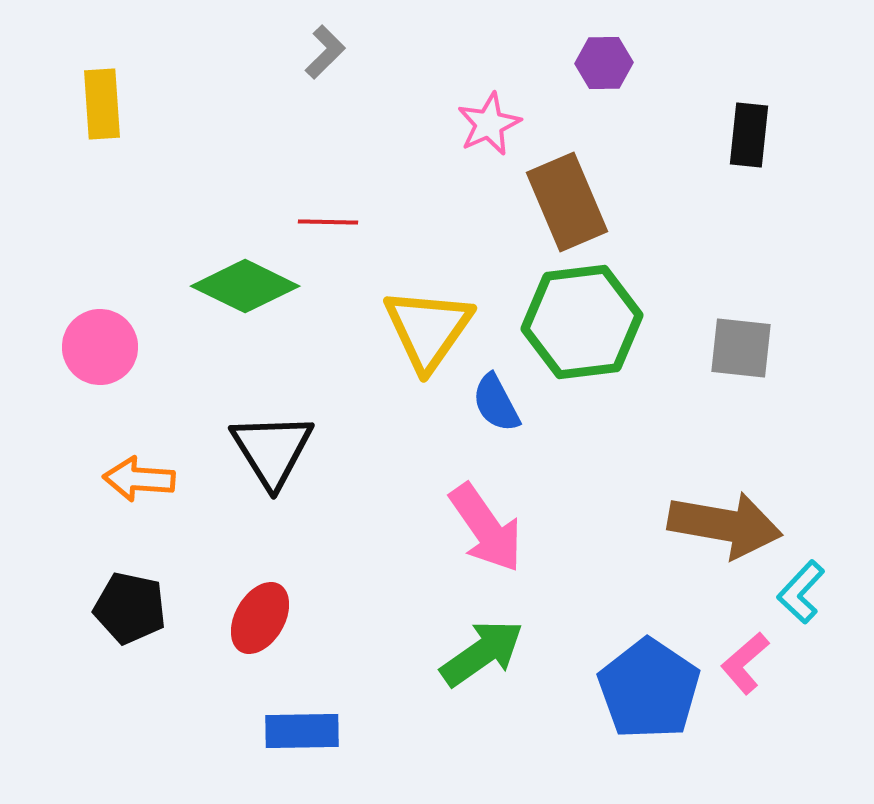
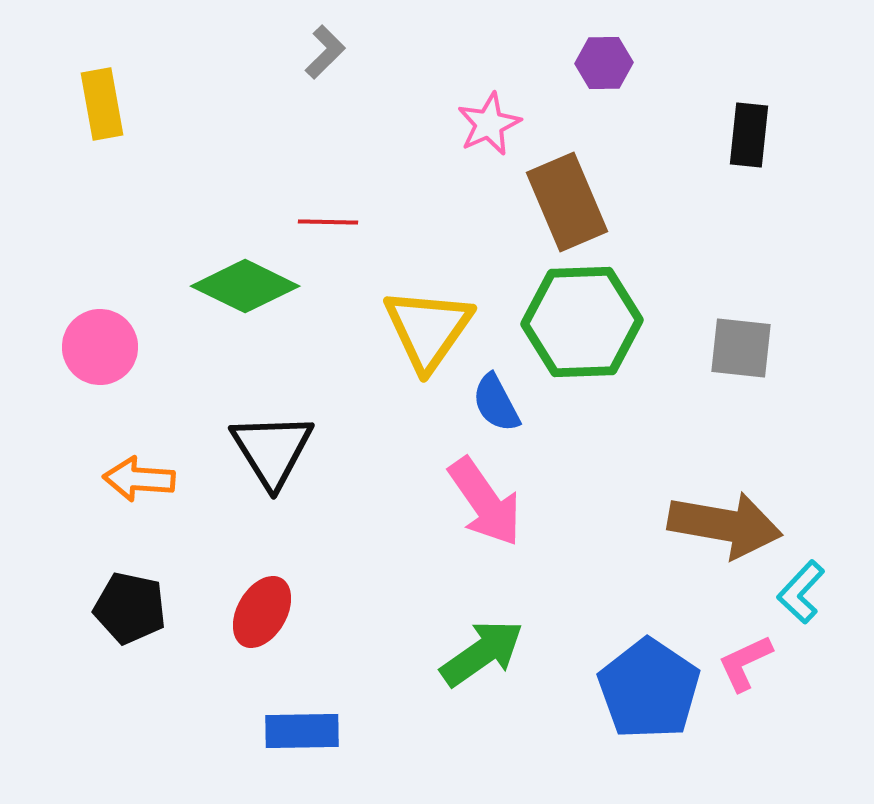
yellow rectangle: rotated 6 degrees counterclockwise
green hexagon: rotated 5 degrees clockwise
pink arrow: moved 1 px left, 26 px up
red ellipse: moved 2 px right, 6 px up
pink L-shape: rotated 16 degrees clockwise
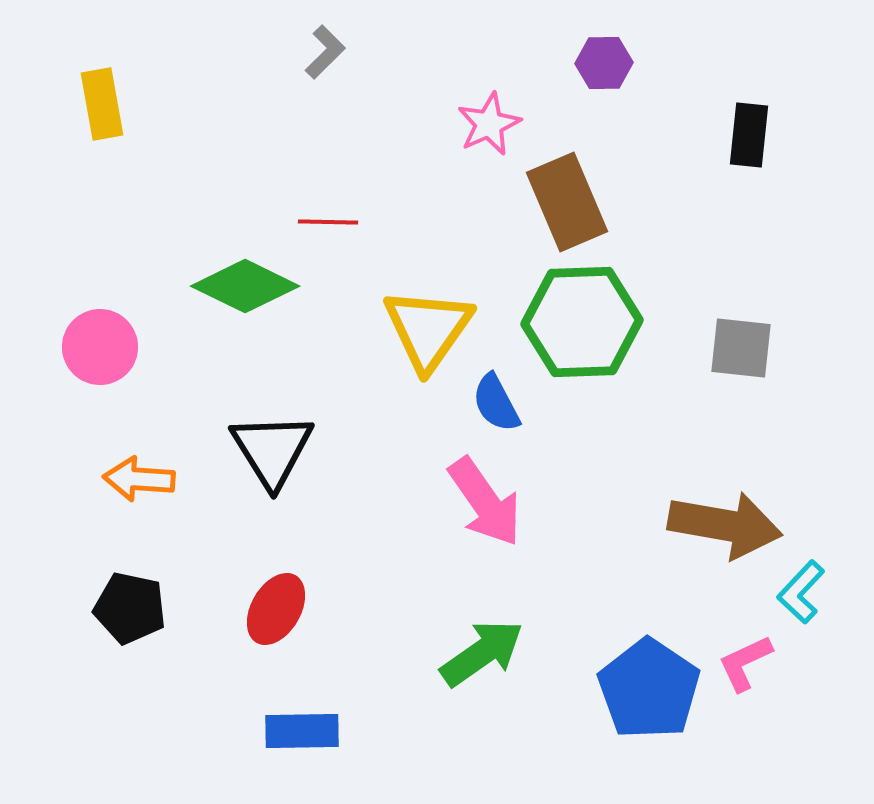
red ellipse: moved 14 px right, 3 px up
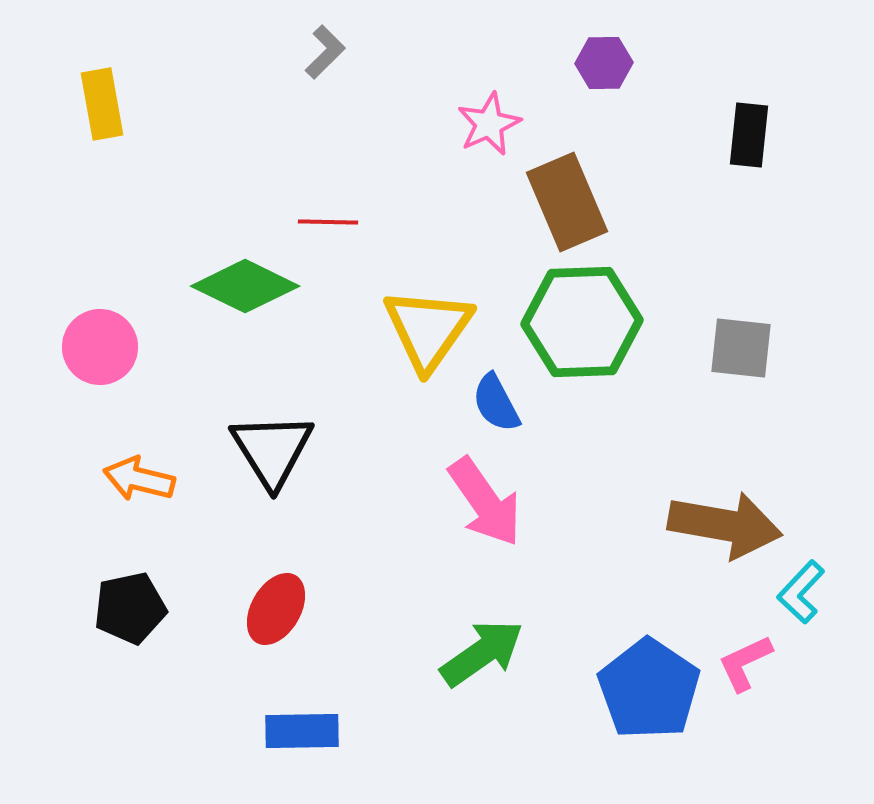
orange arrow: rotated 10 degrees clockwise
black pentagon: rotated 24 degrees counterclockwise
